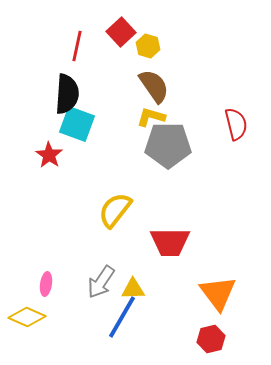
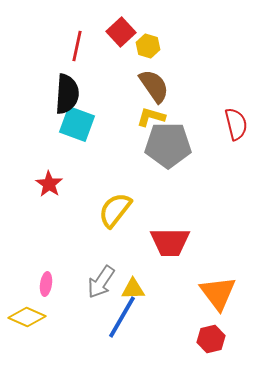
red star: moved 29 px down
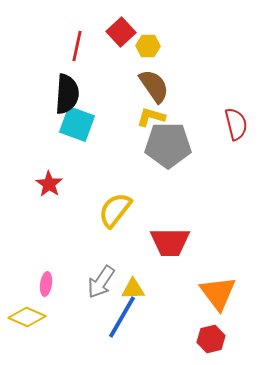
yellow hexagon: rotated 15 degrees counterclockwise
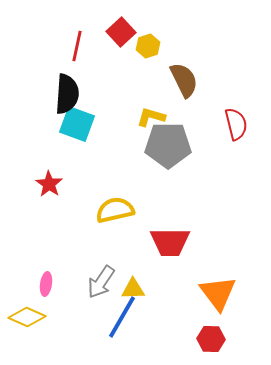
yellow hexagon: rotated 20 degrees counterclockwise
brown semicircle: moved 30 px right, 6 px up; rotated 9 degrees clockwise
yellow semicircle: rotated 39 degrees clockwise
red hexagon: rotated 16 degrees clockwise
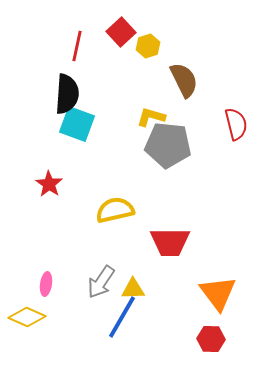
gray pentagon: rotated 6 degrees clockwise
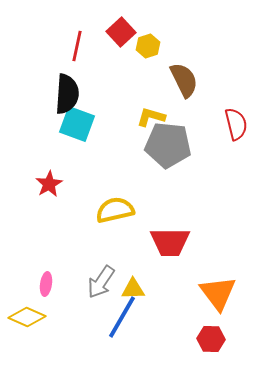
red star: rotated 8 degrees clockwise
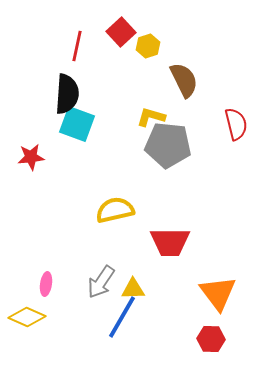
red star: moved 18 px left, 27 px up; rotated 24 degrees clockwise
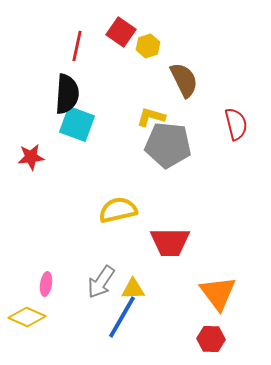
red square: rotated 12 degrees counterclockwise
yellow semicircle: moved 3 px right
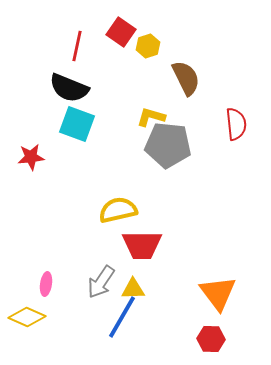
brown semicircle: moved 2 px right, 2 px up
black semicircle: moved 2 px right, 6 px up; rotated 108 degrees clockwise
red semicircle: rotated 8 degrees clockwise
red trapezoid: moved 28 px left, 3 px down
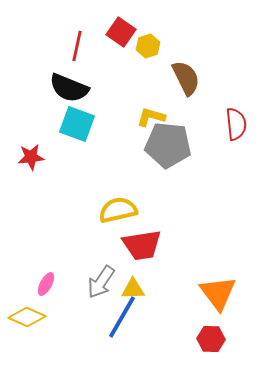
red trapezoid: rotated 9 degrees counterclockwise
pink ellipse: rotated 20 degrees clockwise
